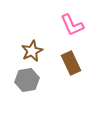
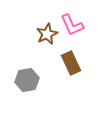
brown star: moved 15 px right, 17 px up
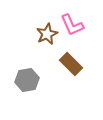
brown rectangle: moved 1 px down; rotated 20 degrees counterclockwise
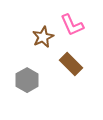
brown star: moved 4 px left, 3 px down
gray hexagon: rotated 20 degrees counterclockwise
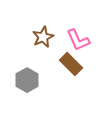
pink L-shape: moved 6 px right, 15 px down
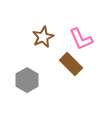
pink L-shape: moved 3 px right, 1 px up
